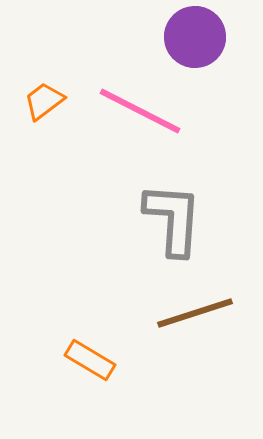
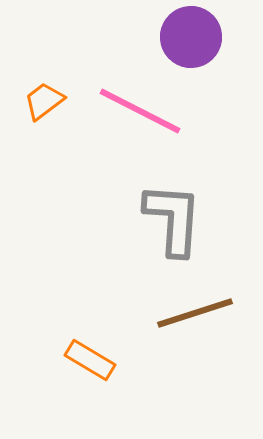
purple circle: moved 4 px left
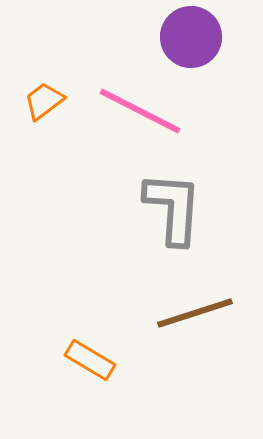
gray L-shape: moved 11 px up
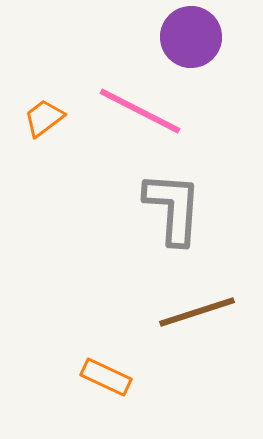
orange trapezoid: moved 17 px down
brown line: moved 2 px right, 1 px up
orange rectangle: moved 16 px right, 17 px down; rotated 6 degrees counterclockwise
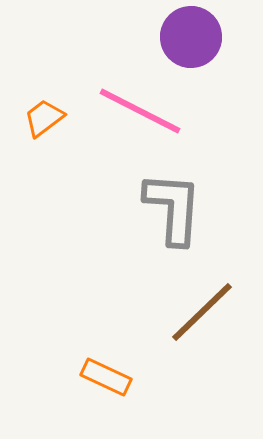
brown line: moved 5 px right; rotated 26 degrees counterclockwise
